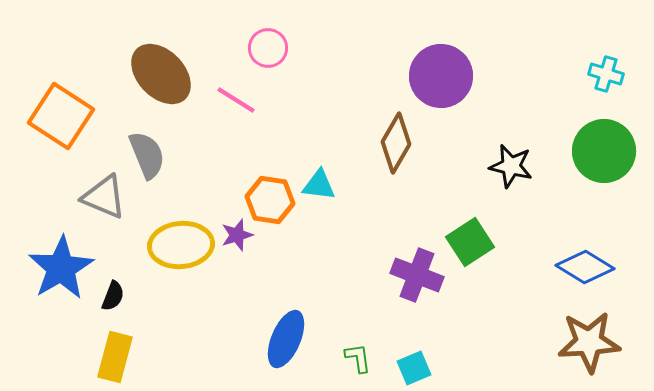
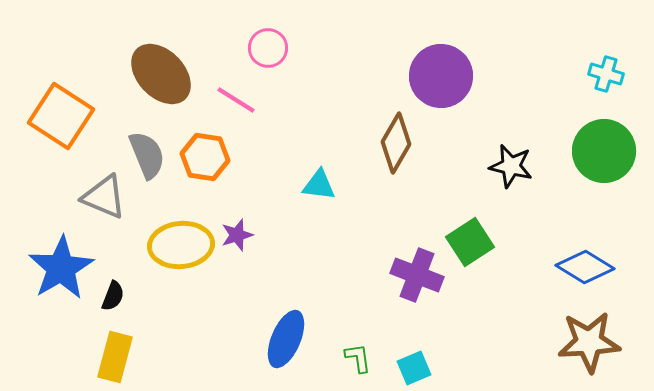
orange hexagon: moved 65 px left, 43 px up
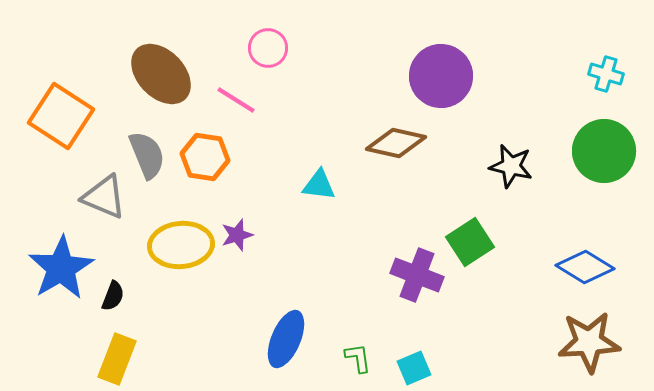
brown diamond: rotated 72 degrees clockwise
yellow rectangle: moved 2 px right, 2 px down; rotated 6 degrees clockwise
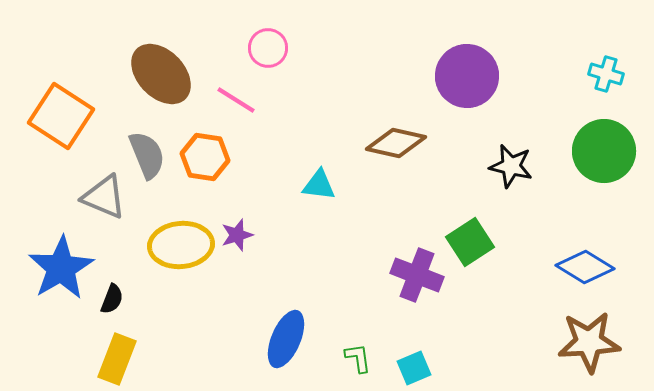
purple circle: moved 26 px right
black semicircle: moved 1 px left, 3 px down
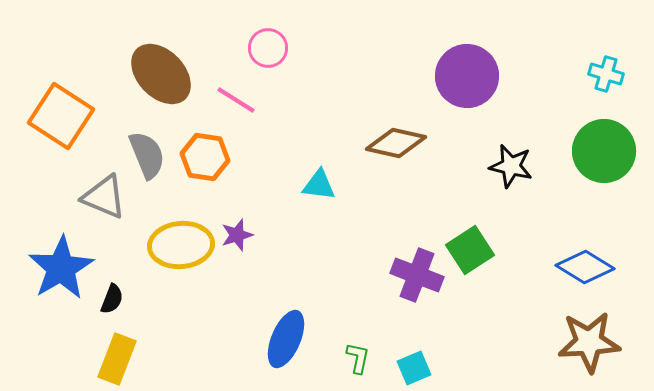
green square: moved 8 px down
green L-shape: rotated 20 degrees clockwise
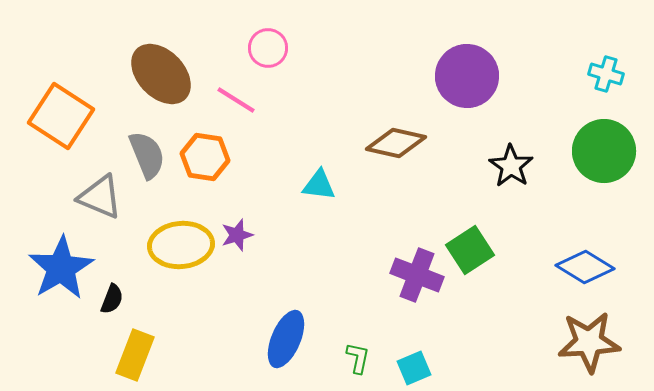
black star: rotated 21 degrees clockwise
gray triangle: moved 4 px left
yellow rectangle: moved 18 px right, 4 px up
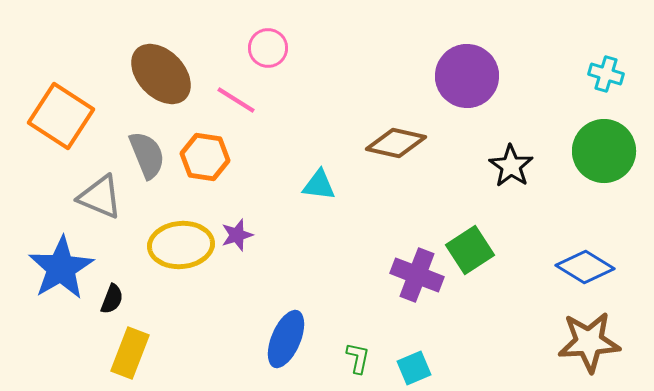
yellow rectangle: moved 5 px left, 2 px up
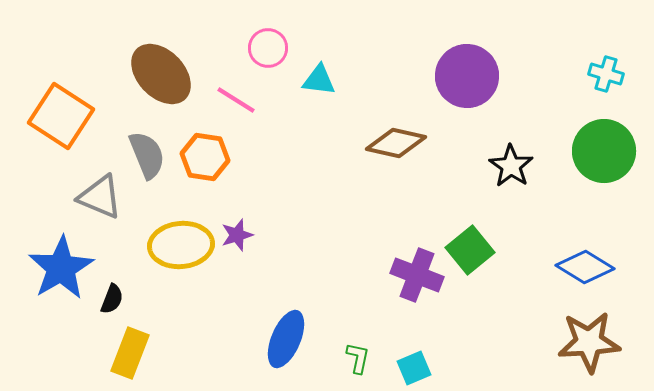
cyan triangle: moved 105 px up
green square: rotated 6 degrees counterclockwise
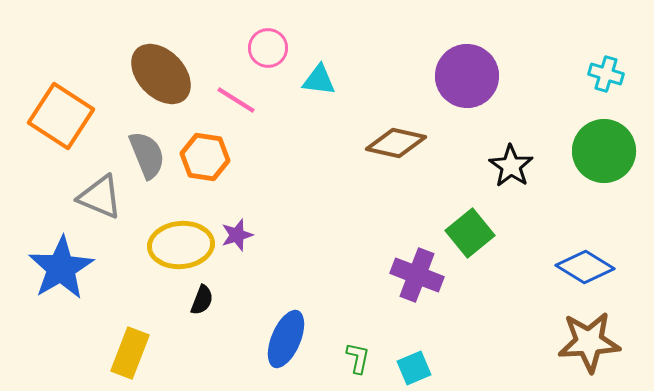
green square: moved 17 px up
black semicircle: moved 90 px right, 1 px down
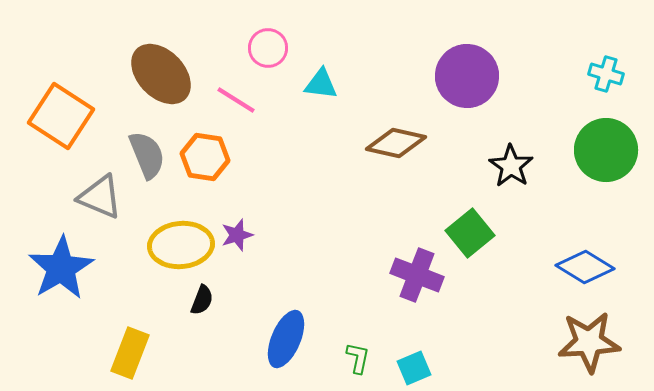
cyan triangle: moved 2 px right, 4 px down
green circle: moved 2 px right, 1 px up
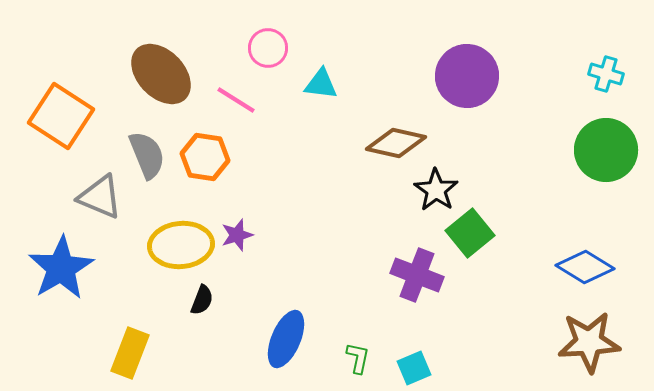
black star: moved 75 px left, 24 px down
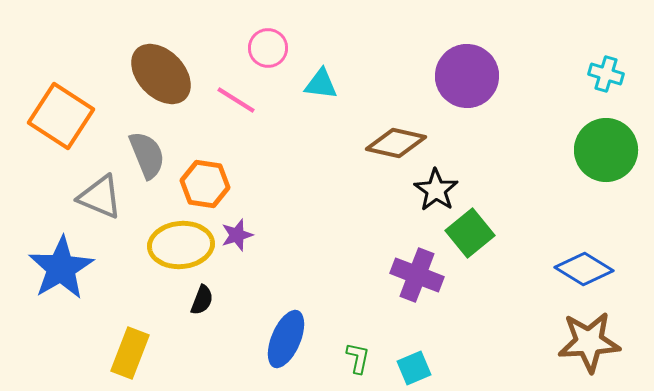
orange hexagon: moved 27 px down
blue diamond: moved 1 px left, 2 px down
